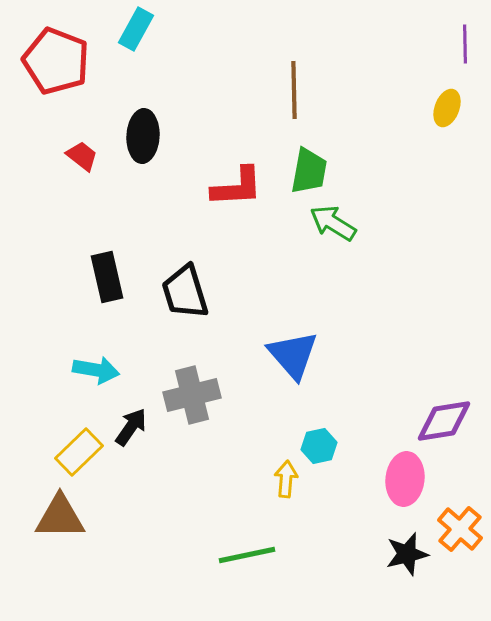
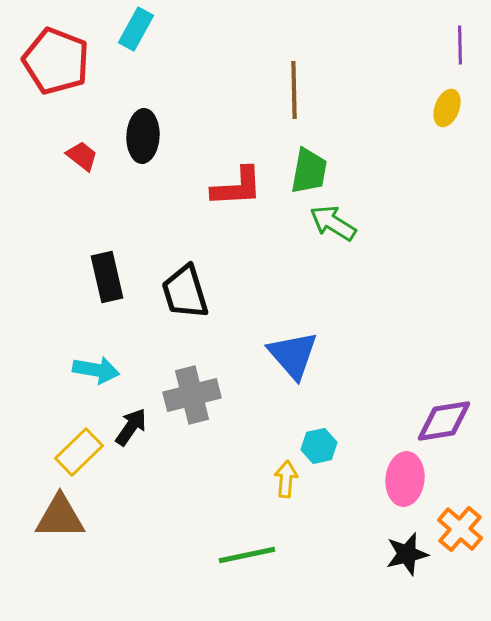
purple line: moved 5 px left, 1 px down
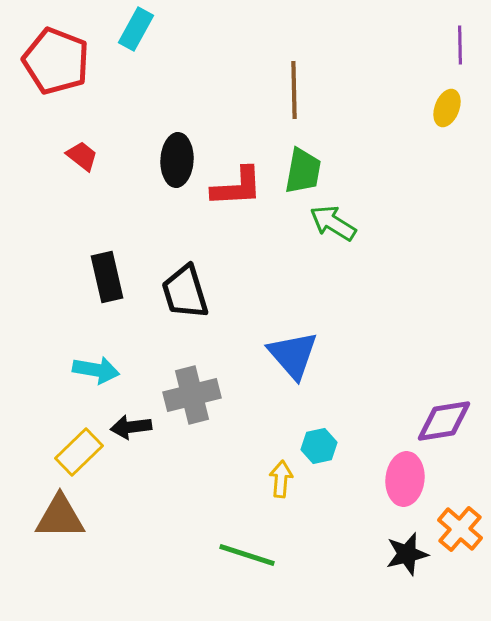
black ellipse: moved 34 px right, 24 px down
green trapezoid: moved 6 px left
black arrow: rotated 132 degrees counterclockwise
yellow arrow: moved 5 px left
green line: rotated 30 degrees clockwise
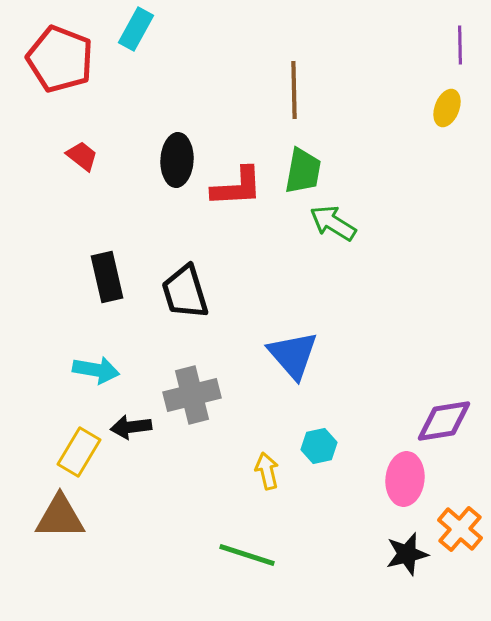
red pentagon: moved 4 px right, 2 px up
yellow rectangle: rotated 15 degrees counterclockwise
yellow arrow: moved 14 px left, 8 px up; rotated 18 degrees counterclockwise
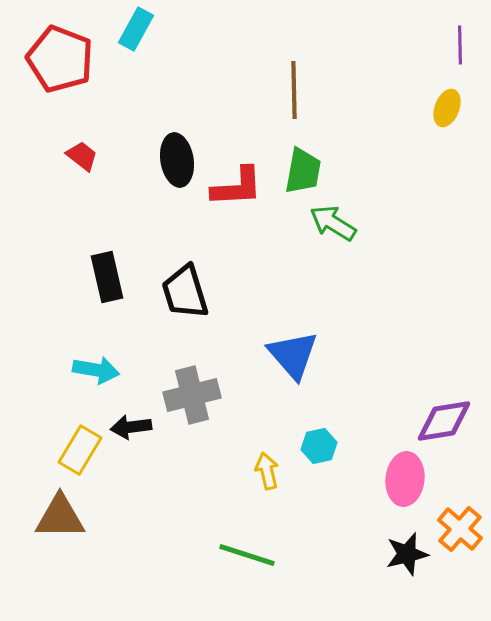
black ellipse: rotated 12 degrees counterclockwise
yellow rectangle: moved 1 px right, 2 px up
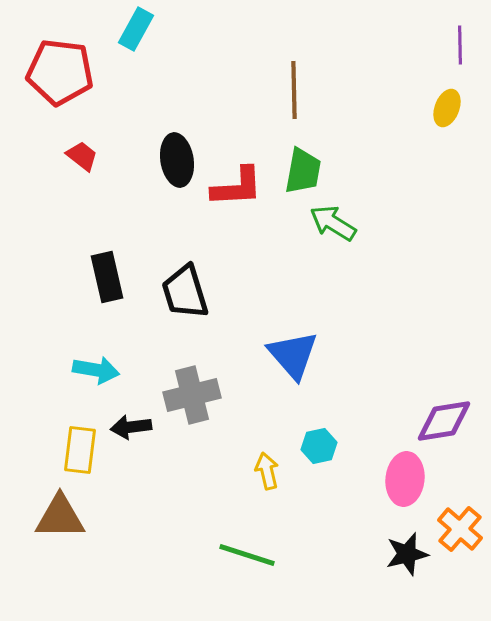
red pentagon: moved 13 px down; rotated 14 degrees counterclockwise
yellow rectangle: rotated 24 degrees counterclockwise
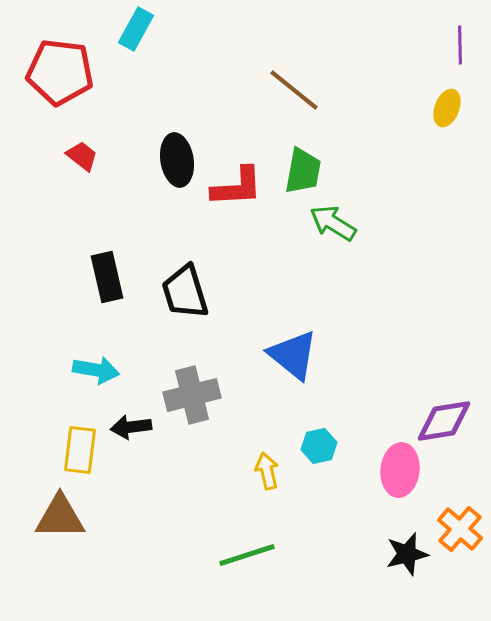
brown line: rotated 50 degrees counterclockwise
blue triangle: rotated 10 degrees counterclockwise
pink ellipse: moved 5 px left, 9 px up
green line: rotated 36 degrees counterclockwise
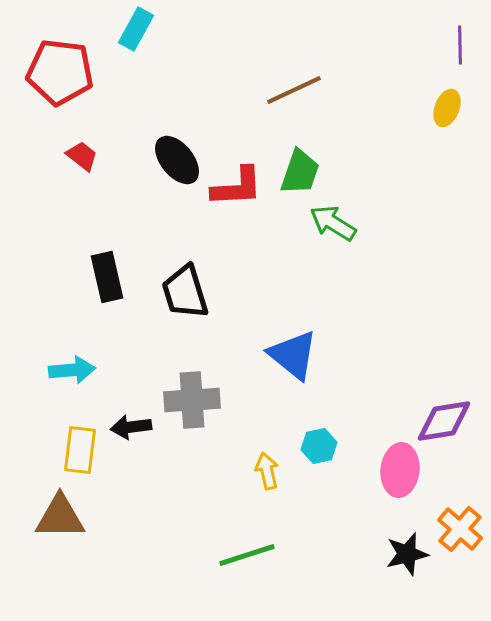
brown line: rotated 64 degrees counterclockwise
black ellipse: rotated 30 degrees counterclockwise
green trapezoid: moved 3 px left, 1 px down; rotated 9 degrees clockwise
cyan arrow: moved 24 px left; rotated 15 degrees counterclockwise
gray cross: moved 5 px down; rotated 10 degrees clockwise
